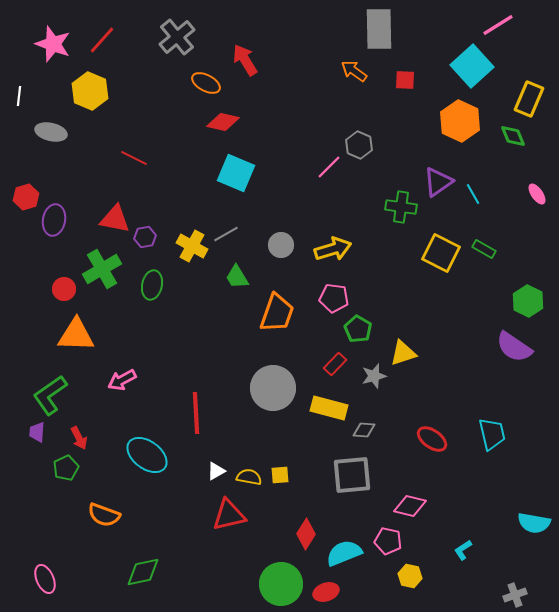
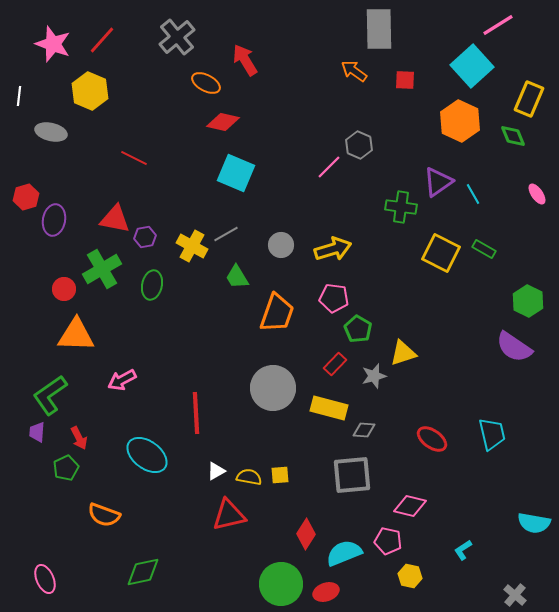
gray cross at (515, 595): rotated 30 degrees counterclockwise
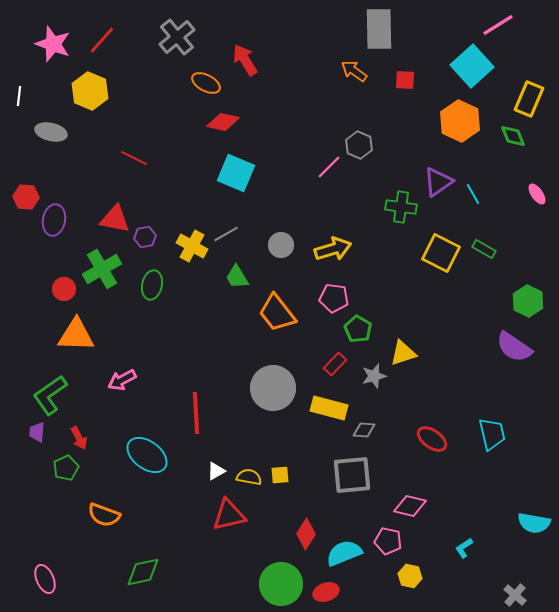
red hexagon at (26, 197): rotated 20 degrees clockwise
orange trapezoid at (277, 313): rotated 123 degrees clockwise
cyan L-shape at (463, 550): moved 1 px right, 2 px up
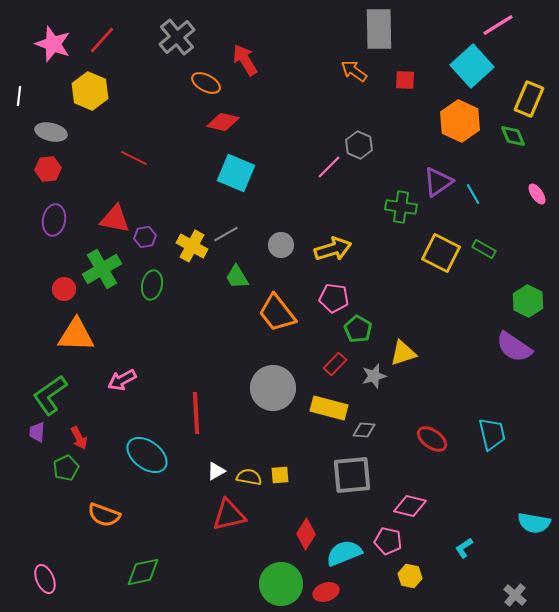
red hexagon at (26, 197): moved 22 px right, 28 px up; rotated 10 degrees counterclockwise
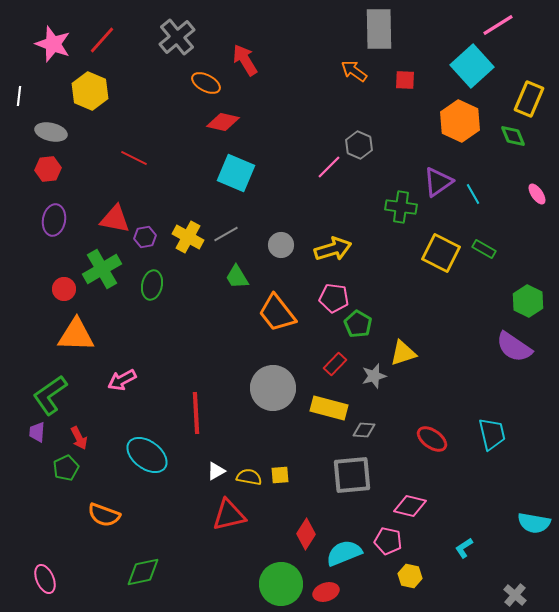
yellow cross at (192, 246): moved 4 px left, 9 px up
green pentagon at (358, 329): moved 5 px up
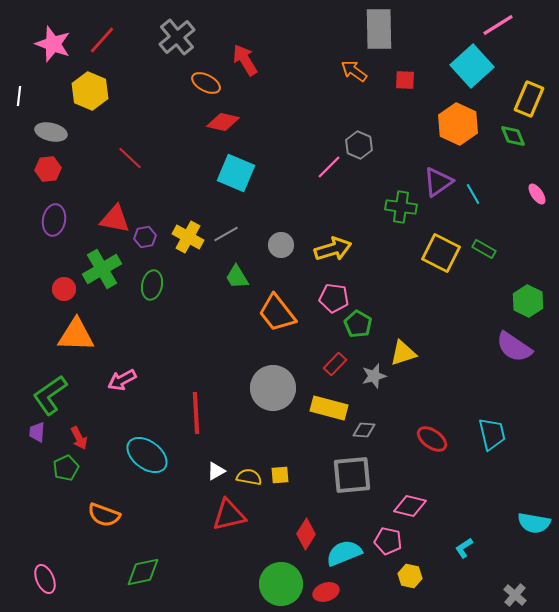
orange hexagon at (460, 121): moved 2 px left, 3 px down
red line at (134, 158): moved 4 px left; rotated 16 degrees clockwise
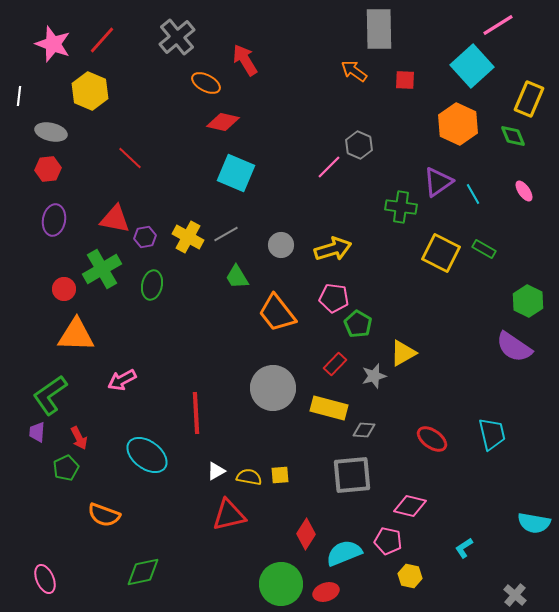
pink ellipse at (537, 194): moved 13 px left, 3 px up
yellow triangle at (403, 353): rotated 12 degrees counterclockwise
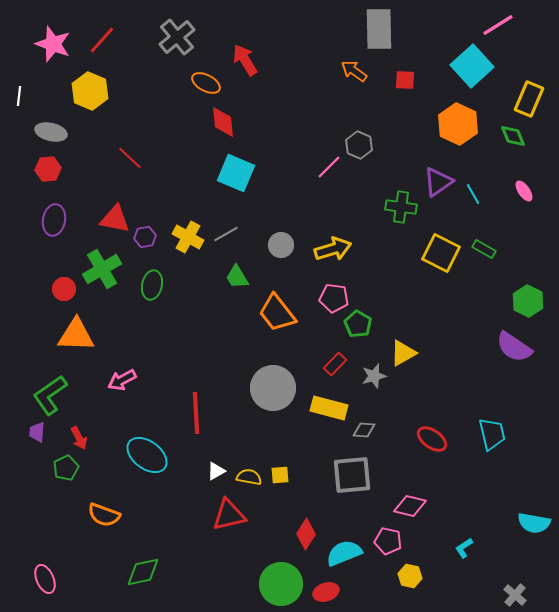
red diamond at (223, 122): rotated 72 degrees clockwise
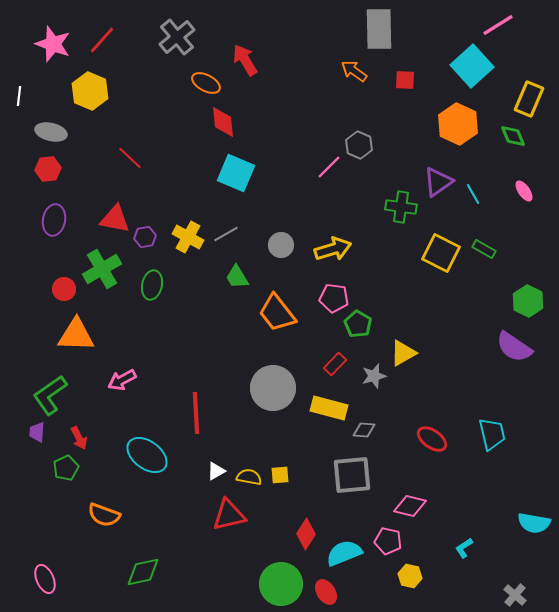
red ellipse at (326, 592): rotated 75 degrees clockwise
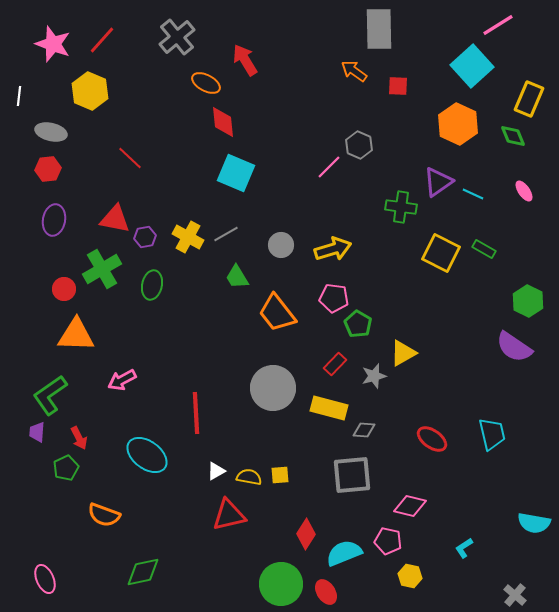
red square at (405, 80): moved 7 px left, 6 px down
cyan line at (473, 194): rotated 35 degrees counterclockwise
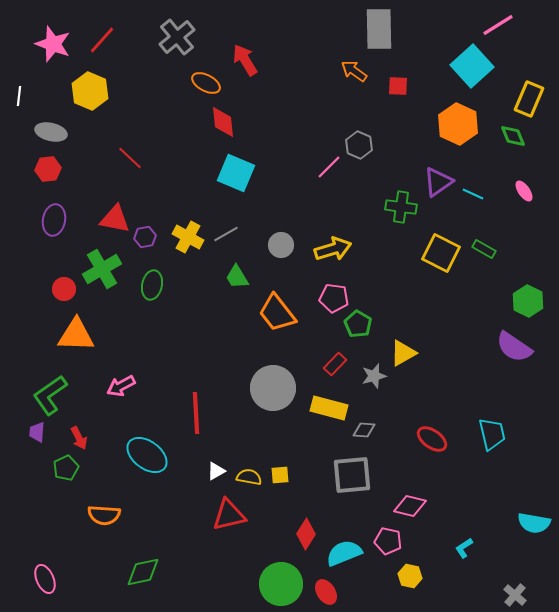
pink arrow at (122, 380): moved 1 px left, 6 px down
orange semicircle at (104, 515): rotated 16 degrees counterclockwise
